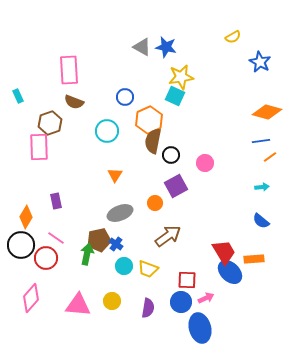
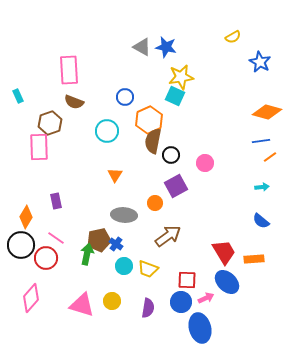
gray ellipse at (120, 213): moved 4 px right, 2 px down; rotated 25 degrees clockwise
blue ellipse at (230, 272): moved 3 px left, 10 px down
pink triangle at (78, 305): moved 4 px right; rotated 12 degrees clockwise
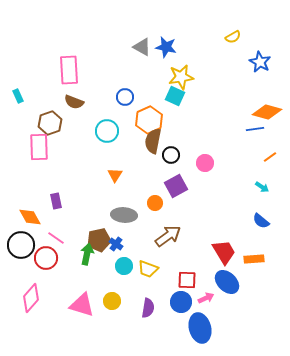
blue line at (261, 141): moved 6 px left, 12 px up
cyan arrow at (262, 187): rotated 40 degrees clockwise
orange diamond at (26, 217): moved 4 px right; rotated 60 degrees counterclockwise
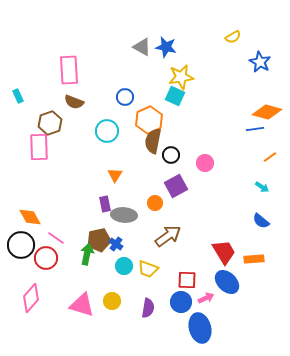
purple rectangle at (56, 201): moved 49 px right, 3 px down
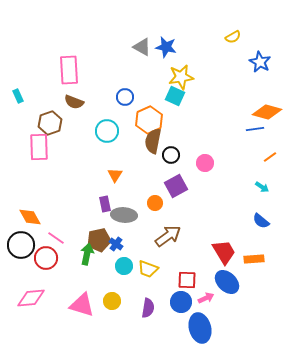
pink diamond at (31, 298): rotated 44 degrees clockwise
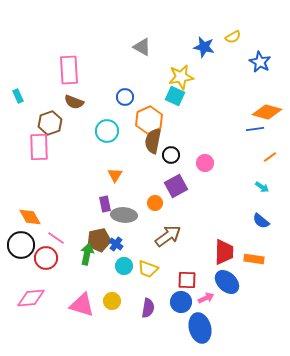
blue star at (166, 47): moved 38 px right
red trapezoid at (224, 252): rotated 32 degrees clockwise
orange rectangle at (254, 259): rotated 12 degrees clockwise
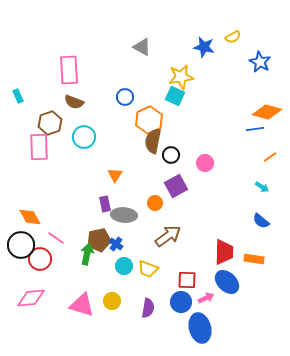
cyan circle at (107, 131): moved 23 px left, 6 px down
red circle at (46, 258): moved 6 px left, 1 px down
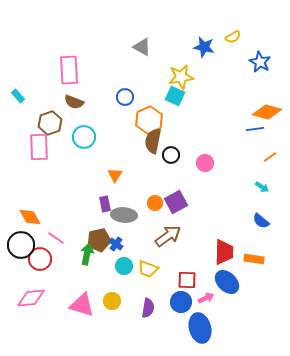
cyan rectangle at (18, 96): rotated 16 degrees counterclockwise
purple square at (176, 186): moved 16 px down
